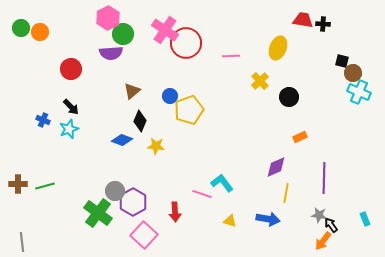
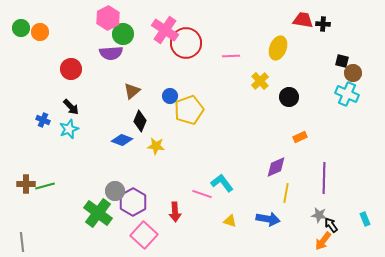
cyan cross at (359, 92): moved 12 px left, 2 px down
brown cross at (18, 184): moved 8 px right
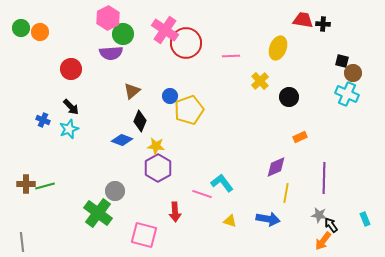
purple hexagon at (133, 202): moved 25 px right, 34 px up
pink square at (144, 235): rotated 28 degrees counterclockwise
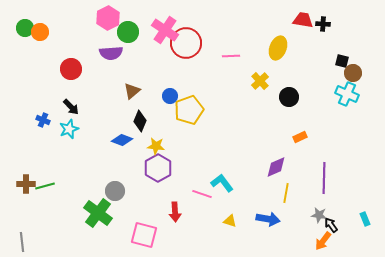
green circle at (21, 28): moved 4 px right
green circle at (123, 34): moved 5 px right, 2 px up
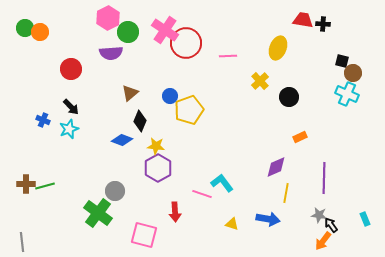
pink line at (231, 56): moved 3 px left
brown triangle at (132, 91): moved 2 px left, 2 px down
yellow triangle at (230, 221): moved 2 px right, 3 px down
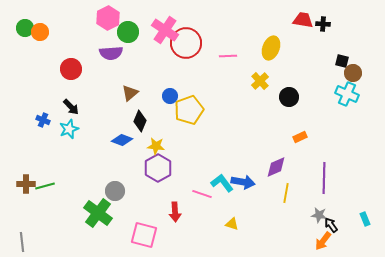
yellow ellipse at (278, 48): moved 7 px left
blue arrow at (268, 219): moved 25 px left, 37 px up
